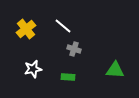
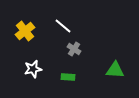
yellow cross: moved 1 px left, 2 px down
gray cross: rotated 16 degrees clockwise
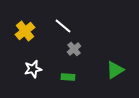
gray cross: rotated 16 degrees clockwise
green triangle: rotated 36 degrees counterclockwise
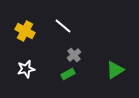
yellow cross: rotated 24 degrees counterclockwise
gray cross: moved 6 px down
white star: moved 7 px left
green rectangle: moved 3 px up; rotated 32 degrees counterclockwise
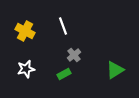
white line: rotated 30 degrees clockwise
green rectangle: moved 4 px left
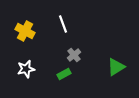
white line: moved 2 px up
green triangle: moved 1 px right, 3 px up
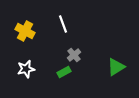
green rectangle: moved 2 px up
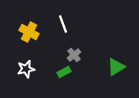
yellow cross: moved 4 px right, 1 px down
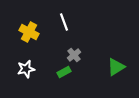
white line: moved 1 px right, 2 px up
